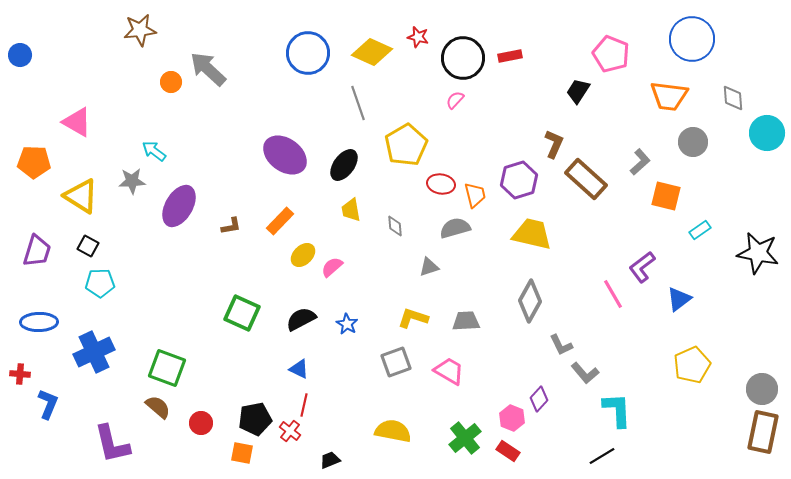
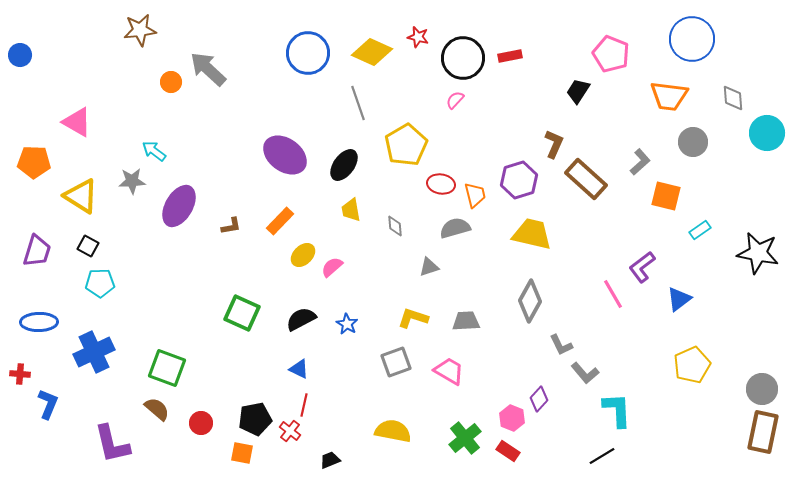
brown semicircle at (158, 407): moved 1 px left, 2 px down
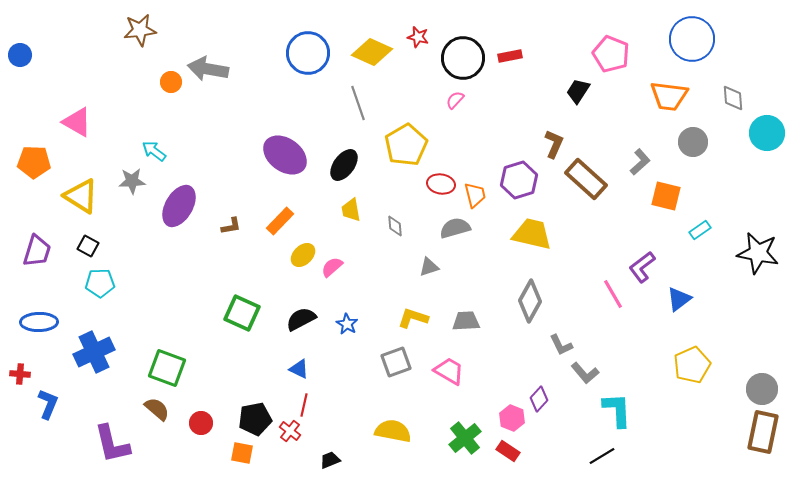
gray arrow at (208, 69): rotated 33 degrees counterclockwise
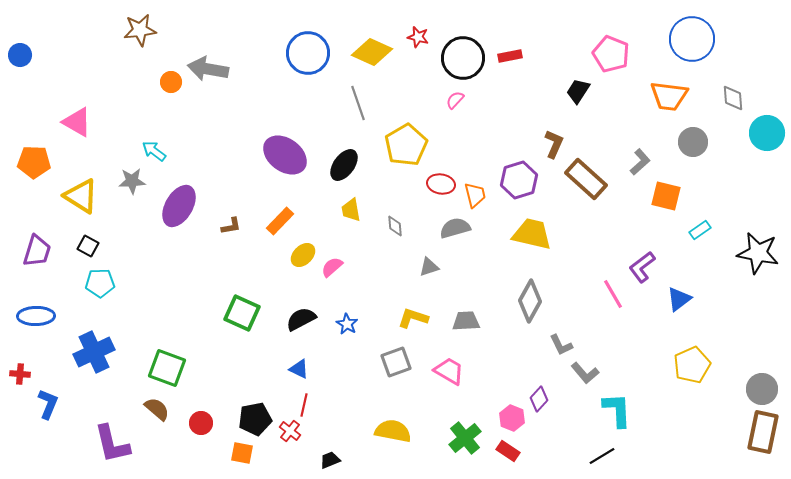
blue ellipse at (39, 322): moved 3 px left, 6 px up
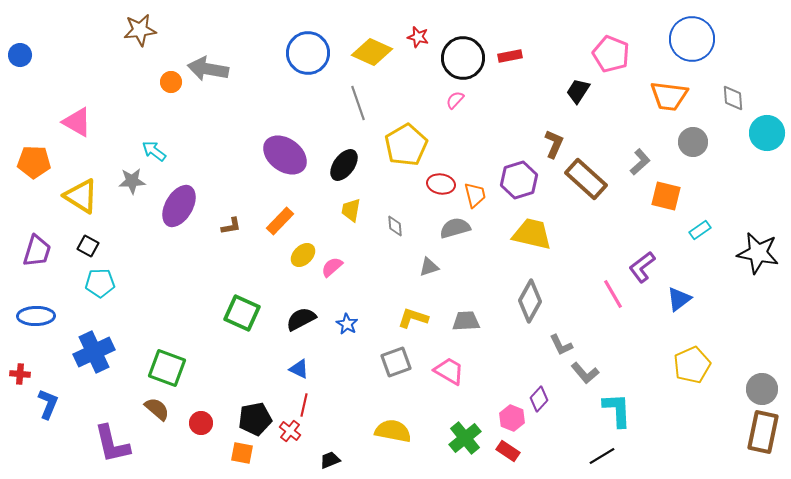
yellow trapezoid at (351, 210): rotated 20 degrees clockwise
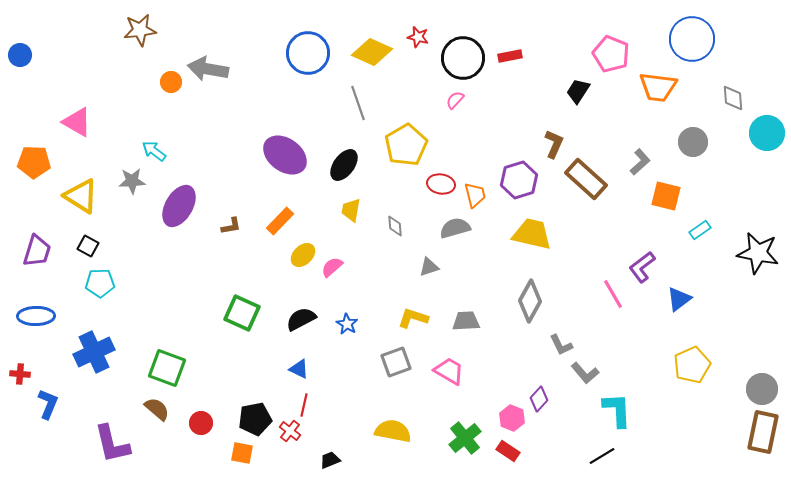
orange trapezoid at (669, 96): moved 11 px left, 9 px up
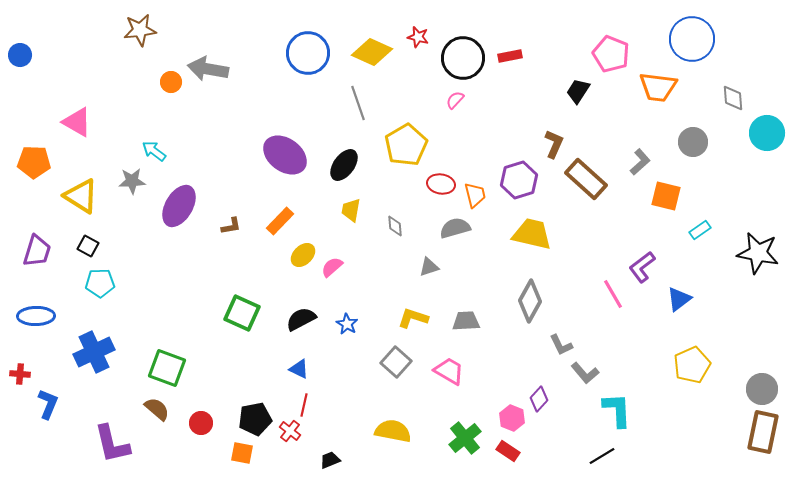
gray square at (396, 362): rotated 28 degrees counterclockwise
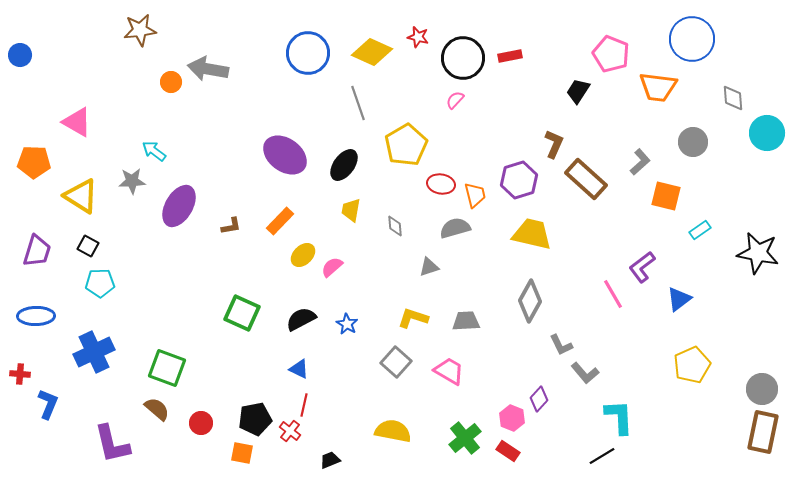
cyan L-shape at (617, 410): moved 2 px right, 7 px down
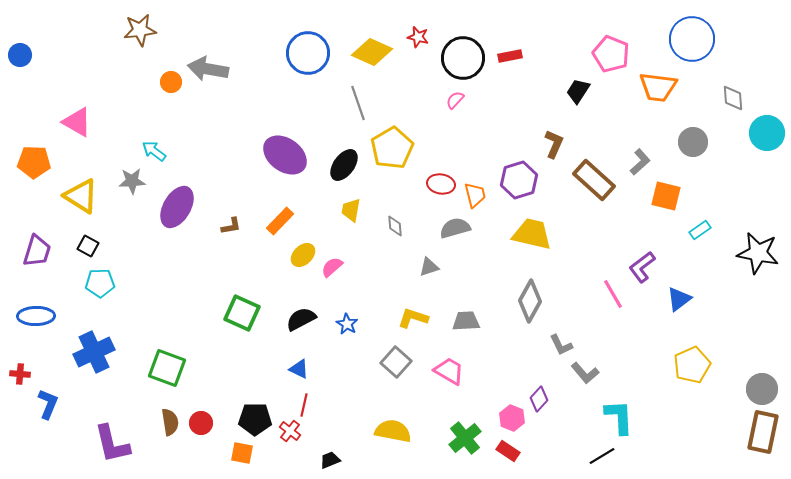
yellow pentagon at (406, 145): moved 14 px left, 3 px down
brown rectangle at (586, 179): moved 8 px right, 1 px down
purple ellipse at (179, 206): moved 2 px left, 1 px down
brown semicircle at (157, 409): moved 13 px right, 13 px down; rotated 40 degrees clockwise
black pentagon at (255, 419): rotated 12 degrees clockwise
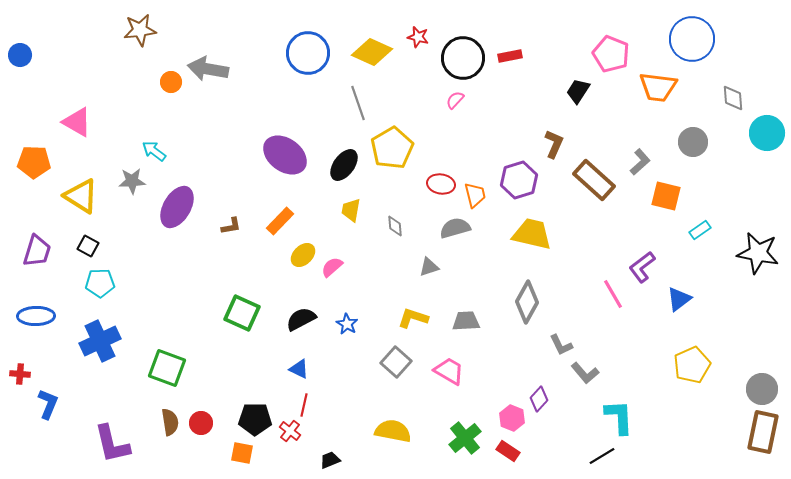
gray diamond at (530, 301): moved 3 px left, 1 px down
blue cross at (94, 352): moved 6 px right, 11 px up
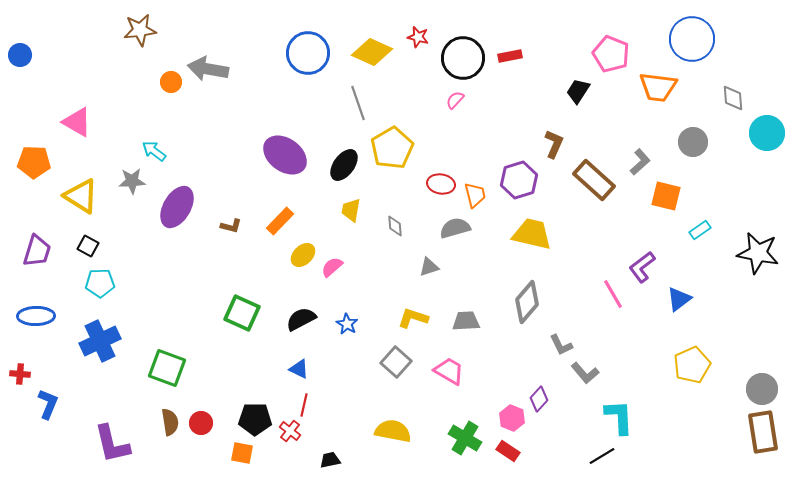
brown L-shape at (231, 226): rotated 25 degrees clockwise
gray diamond at (527, 302): rotated 12 degrees clockwise
brown rectangle at (763, 432): rotated 21 degrees counterclockwise
green cross at (465, 438): rotated 20 degrees counterclockwise
black trapezoid at (330, 460): rotated 10 degrees clockwise
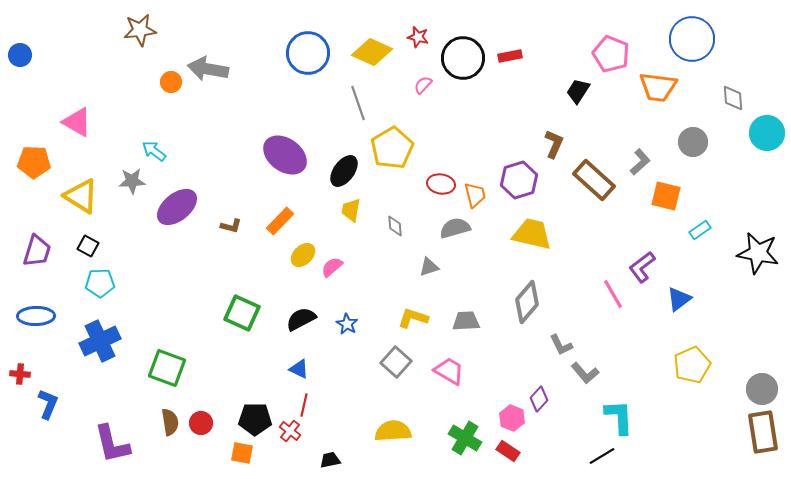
pink semicircle at (455, 100): moved 32 px left, 15 px up
black ellipse at (344, 165): moved 6 px down
purple ellipse at (177, 207): rotated 21 degrees clockwise
yellow semicircle at (393, 431): rotated 15 degrees counterclockwise
